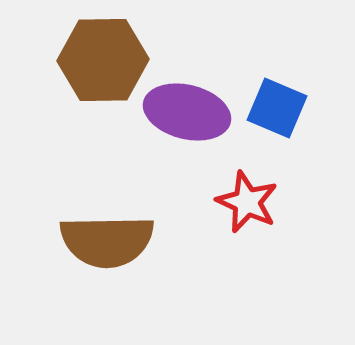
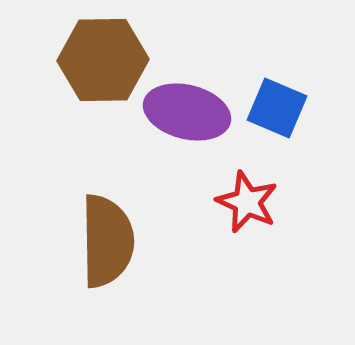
brown semicircle: rotated 90 degrees counterclockwise
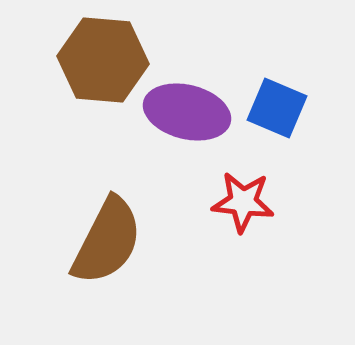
brown hexagon: rotated 6 degrees clockwise
red star: moved 4 px left; rotated 18 degrees counterclockwise
brown semicircle: rotated 28 degrees clockwise
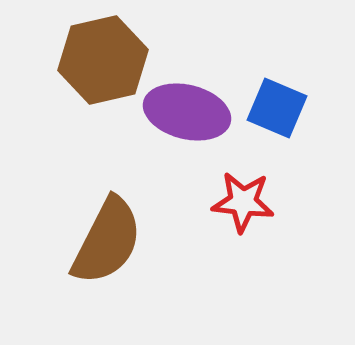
brown hexagon: rotated 18 degrees counterclockwise
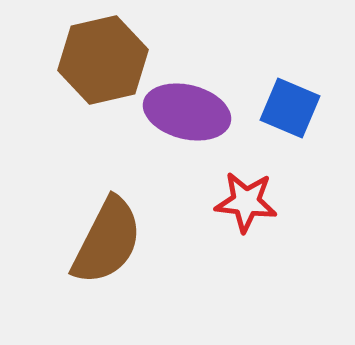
blue square: moved 13 px right
red star: moved 3 px right
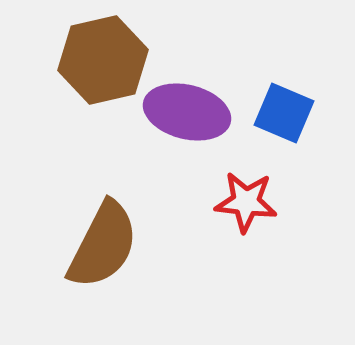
blue square: moved 6 px left, 5 px down
brown semicircle: moved 4 px left, 4 px down
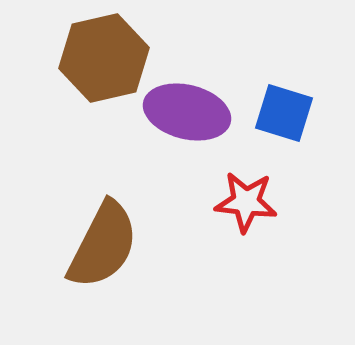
brown hexagon: moved 1 px right, 2 px up
blue square: rotated 6 degrees counterclockwise
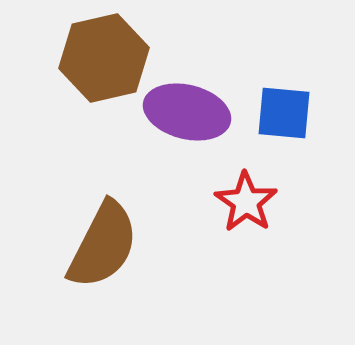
blue square: rotated 12 degrees counterclockwise
red star: rotated 28 degrees clockwise
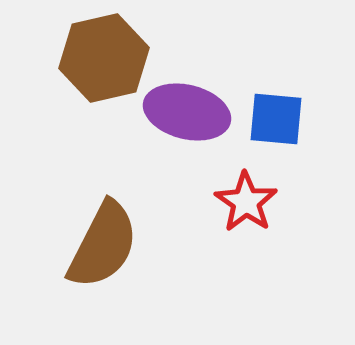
blue square: moved 8 px left, 6 px down
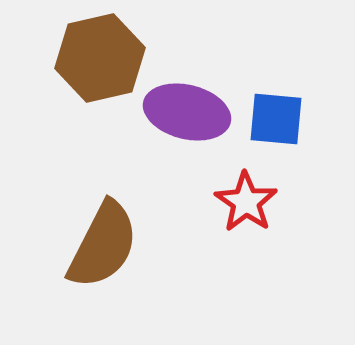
brown hexagon: moved 4 px left
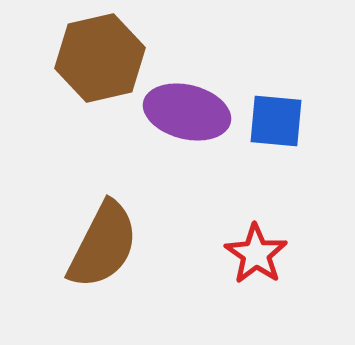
blue square: moved 2 px down
red star: moved 10 px right, 52 px down
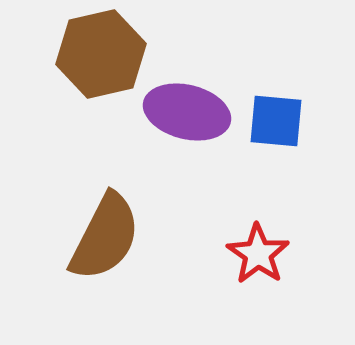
brown hexagon: moved 1 px right, 4 px up
brown semicircle: moved 2 px right, 8 px up
red star: moved 2 px right
